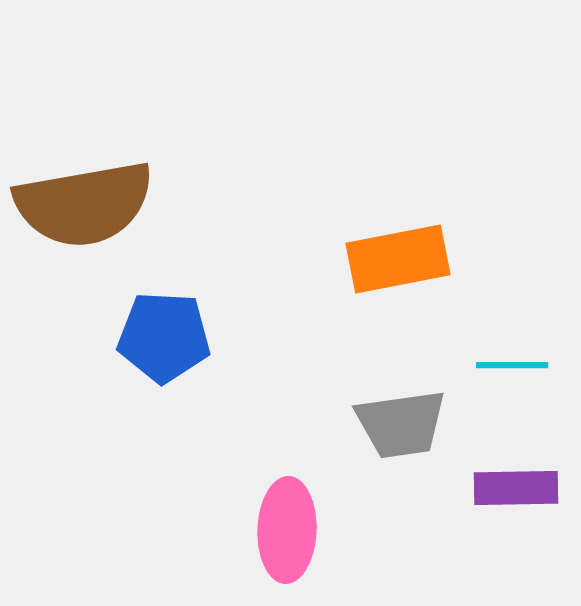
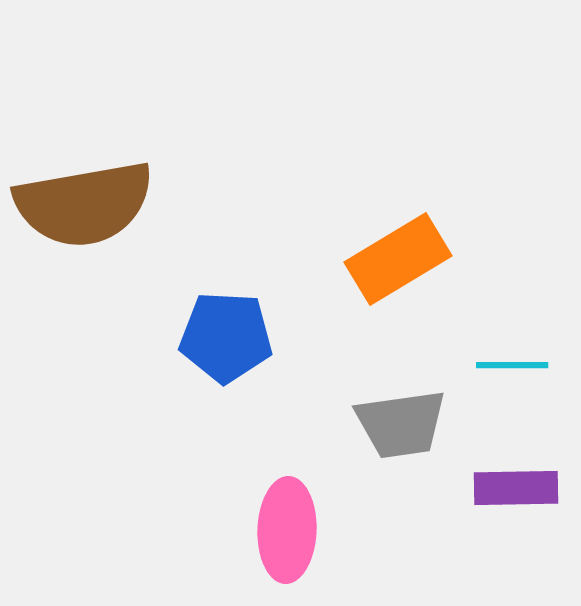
orange rectangle: rotated 20 degrees counterclockwise
blue pentagon: moved 62 px right
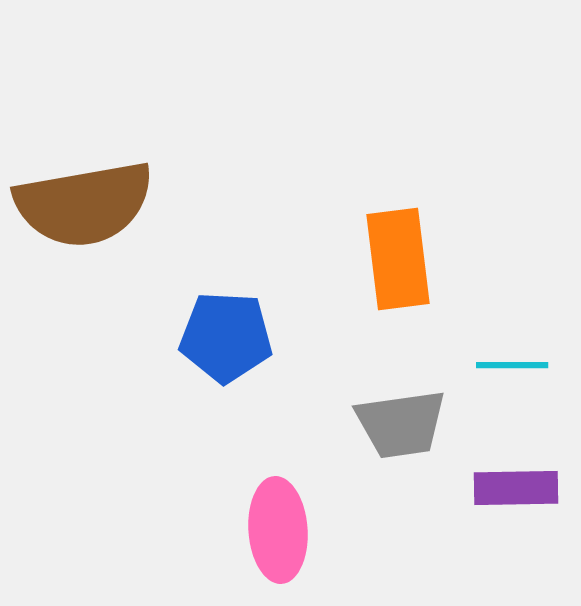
orange rectangle: rotated 66 degrees counterclockwise
pink ellipse: moved 9 px left; rotated 6 degrees counterclockwise
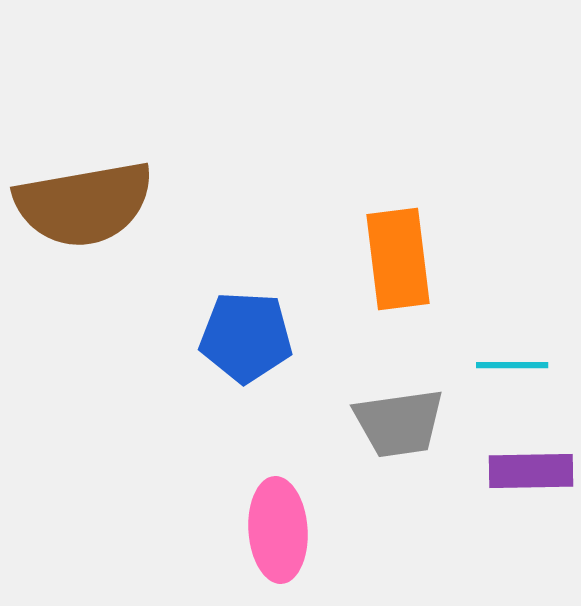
blue pentagon: moved 20 px right
gray trapezoid: moved 2 px left, 1 px up
purple rectangle: moved 15 px right, 17 px up
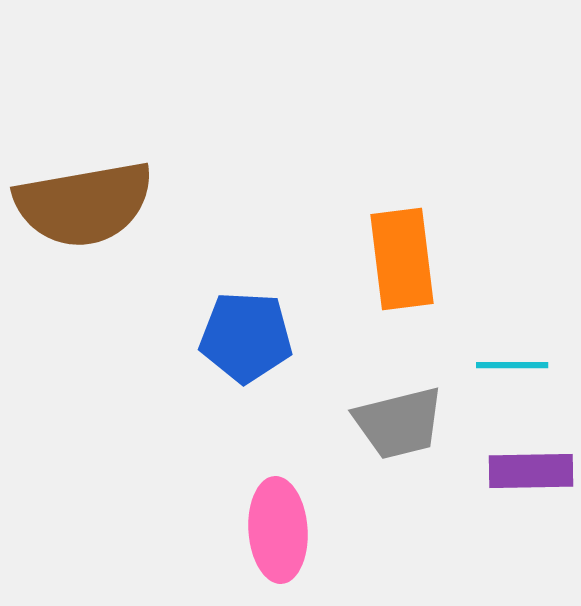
orange rectangle: moved 4 px right
gray trapezoid: rotated 6 degrees counterclockwise
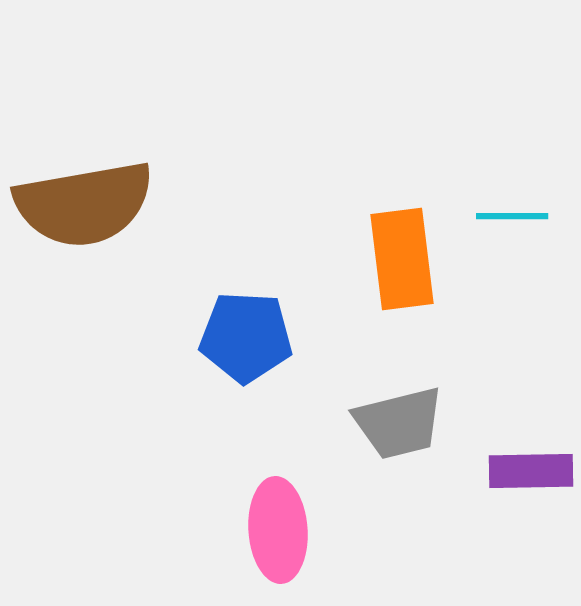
cyan line: moved 149 px up
